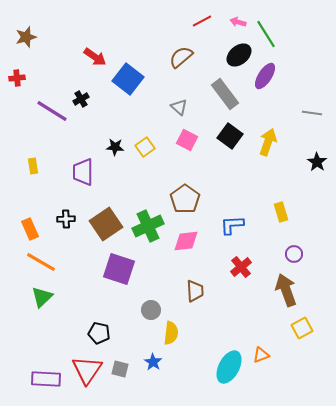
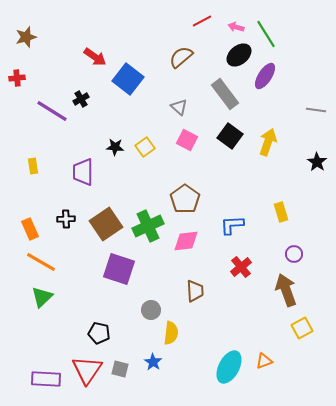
pink arrow at (238, 22): moved 2 px left, 5 px down
gray line at (312, 113): moved 4 px right, 3 px up
orange triangle at (261, 355): moved 3 px right, 6 px down
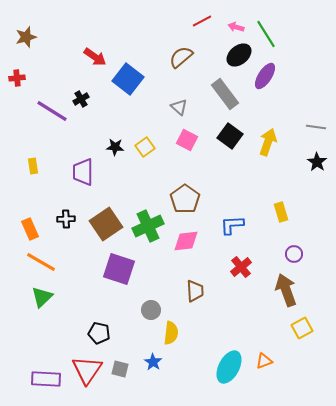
gray line at (316, 110): moved 17 px down
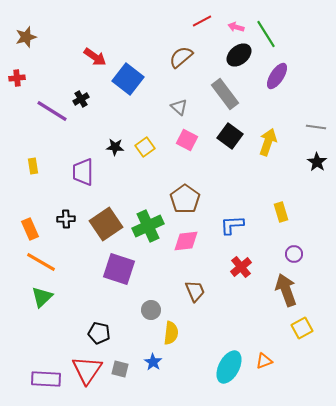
purple ellipse at (265, 76): moved 12 px right
brown trapezoid at (195, 291): rotated 20 degrees counterclockwise
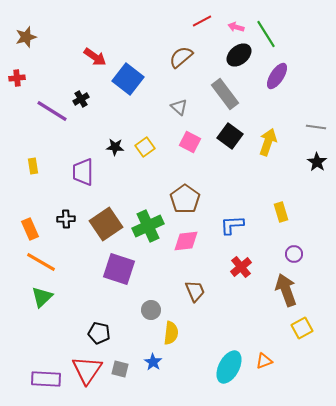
pink square at (187, 140): moved 3 px right, 2 px down
